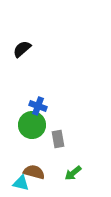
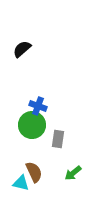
gray rectangle: rotated 18 degrees clockwise
brown semicircle: rotated 50 degrees clockwise
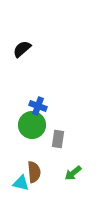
brown semicircle: rotated 20 degrees clockwise
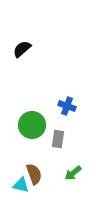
blue cross: moved 29 px right
brown semicircle: moved 2 px down; rotated 15 degrees counterclockwise
cyan triangle: moved 2 px down
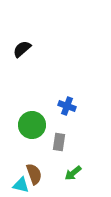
gray rectangle: moved 1 px right, 3 px down
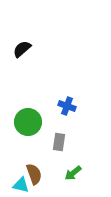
green circle: moved 4 px left, 3 px up
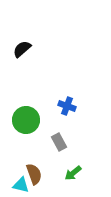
green circle: moved 2 px left, 2 px up
gray rectangle: rotated 36 degrees counterclockwise
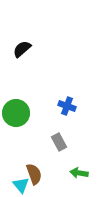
green circle: moved 10 px left, 7 px up
green arrow: moved 6 px right; rotated 48 degrees clockwise
cyan triangle: rotated 36 degrees clockwise
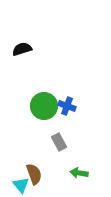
black semicircle: rotated 24 degrees clockwise
green circle: moved 28 px right, 7 px up
